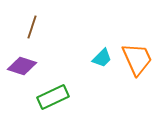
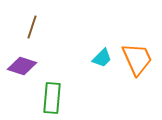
green rectangle: moved 1 px left, 1 px down; rotated 60 degrees counterclockwise
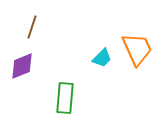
orange trapezoid: moved 10 px up
purple diamond: rotated 40 degrees counterclockwise
green rectangle: moved 13 px right
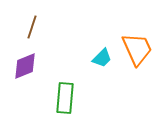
purple diamond: moved 3 px right
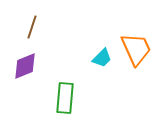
orange trapezoid: moved 1 px left
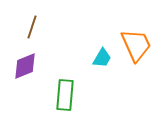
orange trapezoid: moved 4 px up
cyan trapezoid: rotated 15 degrees counterclockwise
green rectangle: moved 3 px up
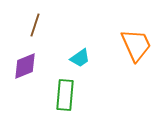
brown line: moved 3 px right, 2 px up
cyan trapezoid: moved 22 px left; rotated 25 degrees clockwise
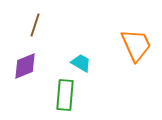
cyan trapezoid: moved 1 px right, 5 px down; rotated 115 degrees counterclockwise
